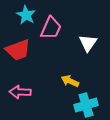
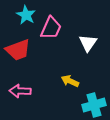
pink arrow: moved 1 px up
cyan cross: moved 8 px right
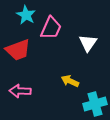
cyan cross: moved 1 px right, 1 px up
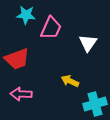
cyan star: rotated 24 degrees counterclockwise
red trapezoid: moved 1 px left, 9 px down
pink arrow: moved 1 px right, 3 px down
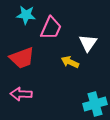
red trapezoid: moved 5 px right, 1 px up
yellow arrow: moved 19 px up
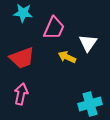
cyan star: moved 3 px left, 2 px up
pink trapezoid: moved 3 px right
yellow arrow: moved 3 px left, 5 px up
pink arrow: rotated 100 degrees clockwise
cyan cross: moved 5 px left
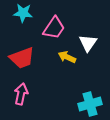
pink trapezoid: rotated 10 degrees clockwise
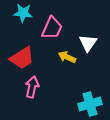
pink trapezoid: moved 2 px left; rotated 10 degrees counterclockwise
red trapezoid: rotated 12 degrees counterclockwise
pink arrow: moved 11 px right, 7 px up
